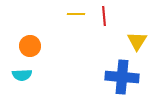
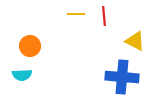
yellow triangle: moved 2 px left; rotated 35 degrees counterclockwise
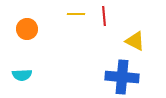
orange circle: moved 3 px left, 17 px up
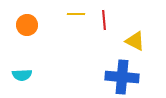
red line: moved 4 px down
orange circle: moved 4 px up
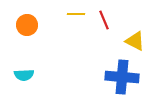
red line: rotated 18 degrees counterclockwise
cyan semicircle: moved 2 px right
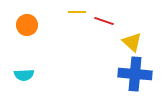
yellow line: moved 1 px right, 2 px up
red line: moved 1 px down; rotated 48 degrees counterclockwise
yellow triangle: moved 3 px left, 1 px down; rotated 15 degrees clockwise
blue cross: moved 13 px right, 3 px up
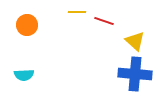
yellow triangle: moved 3 px right, 1 px up
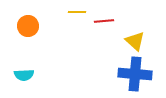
red line: rotated 24 degrees counterclockwise
orange circle: moved 1 px right, 1 px down
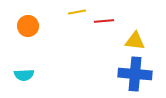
yellow line: rotated 12 degrees counterclockwise
yellow triangle: rotated 35 degrees counterclockwise
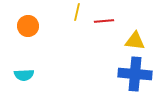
yellow line: rotated 66 degrees counterclockwise
